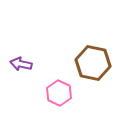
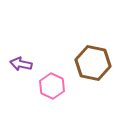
pink hexagon: moved 7 px left, 7 px up
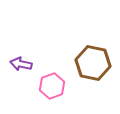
pink hexagon: rotated 15 degrees clockwise
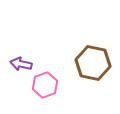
pink hexagon: moved 7 px left, 1 px up
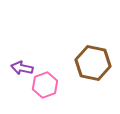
purple arrow: moved 1 px right, 4 px down
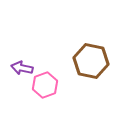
brown hexagon: moved 2 px left, 2 px up
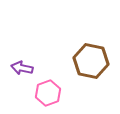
pink hexagon: moved 3 px right, 8 px down
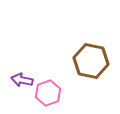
purple arrow: moved 12 px down
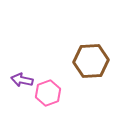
brown hexagon: rotated 16 degrees counterclockwise
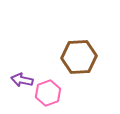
brown hexagon: moved 12 px left, 4 px up
